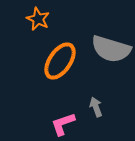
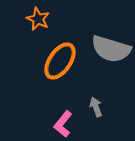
pink L-shape: rotated 32 degrees counterclockwise
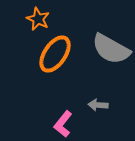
gray semicircle: rotated 12 degrees clockwise
orange ellipse: moved 5 px left, 7 px up
gray arrow: moved 2 px right, 2 px up; rotated 66 degrees counterclockwise
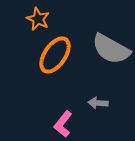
orange ellipse: moved 1 px down
gray arrow: moved 2 px up
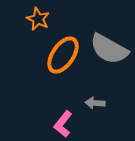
gray semicircle: moved 2 px left
orange ellipse: moved 8 px right
gray arrow: moved 3 px left
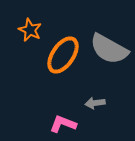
orange star: moved 8 px left, 11 px down
gray arrow: rotated 12 degrees counterclockwise
pink L-shape: rotated 72 degrees clockwise
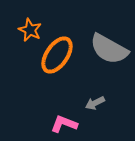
orange ellipse: moved 6 px left
gray arrow: rotated 18 degrees counterclockwise
pink L-shape: moved 1 px right
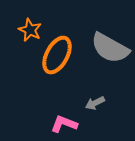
gray semicircle: moved 1 px right, 1 px up
orange ellipse: rotated 6 degrees counterclockwise
